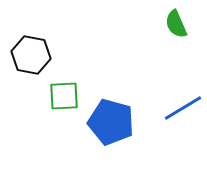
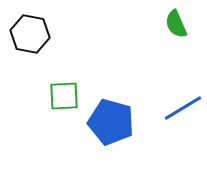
black hexagon: moved 1 px left, 21 px up
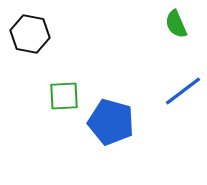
blue line: moved 17 px up; rotated 6 degrees counterclockwise
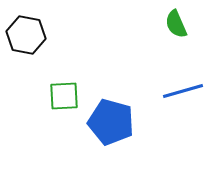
black hexagon: moved 4 px left, 1 px down
blue line: rotated 21 degrees clockwise
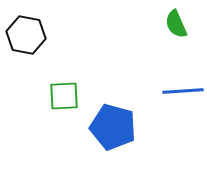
blue line: rotated 12 degrees clockwise
blue pentagon: moved 2 px right, 5 px down
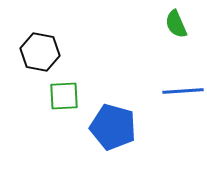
black hexagon: moved 14 px right, 17 px down
